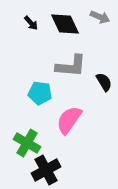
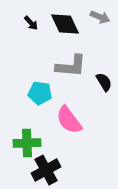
pink semicircle: rotated 72 degrees counterclockwise
green cross: rotated 32 degrees counterclockwise
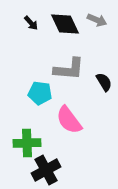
gray arrow: moved 3 px left, 3 px down
gray L-shape: moved 2 px left, 3 px down
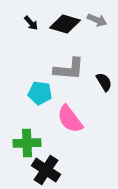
black diamond: rotated 48 degrees counterclockwise
pink semicircle: moved 1 px right, 1 px up
black cross: rotated 28 degrees counterclockwise
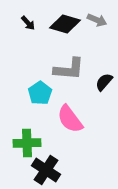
black arrow: moved 3 px left
black semicircle: rotated 108 degrees counterclockwise
cyan pentagon: rotated 30 degrees clockwise
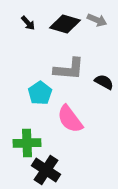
black semicircle: rotated 78 degrees clockwise
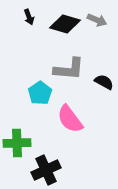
black arrow: moved 1 px right, 6 px up; rotated 21 degrees clockwise
green cross: moved 10 px left
black cross: rotated 32 degrees clockwise
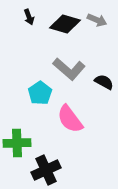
gray L-shape: rotated 36 degrees clockwise
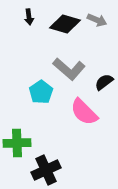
black arrow: rotated 14 degrees clockwise
black semicircle: rotated 66 degrees counterclockwise
cyan pentagon: moved 1 px right, 1 px up
pink semicircle: moved 14 px right, 7 px up; rotated 8 degrees counterclockwise
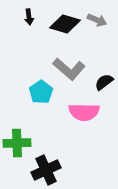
pink semicircle: rotated 44 degrees counterclockwise
